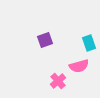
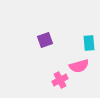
cyan rectangle: rotated 14 degrees clockwise
pink cross: moved 2 px right, 1 px up; rotated 14 degrees clockwise
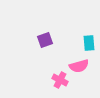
pink cross: rotated 35 degrees counterclockwise
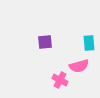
purple square: moved 2 px down; rotated 14 degrees clockwise
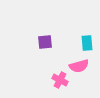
cyan rectangle: moved 2 px left
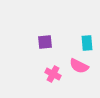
pink semicircle: rotated 42 degrees clockwise
pink cross: moved 7 px left, 6 px up
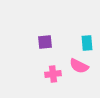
pink cross: rotated 35 degrees counterclockwise
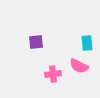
purple square: moved 9 px left
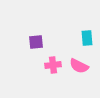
cyan rectangle: moved 5 px up
pink cross: moved 9 px up
